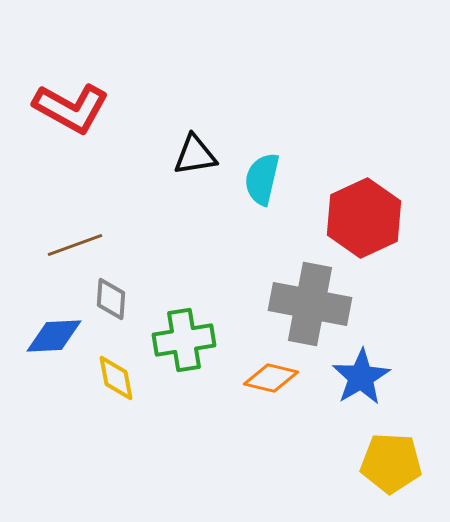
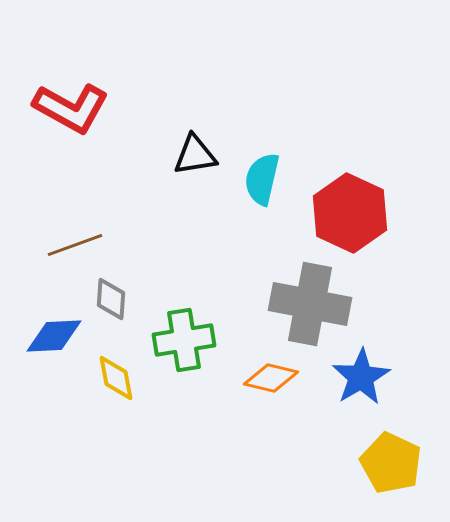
red hexagon: moved 14 px left, 5 px up; rotated 10 degrees counterclockwise
yellow pentagon: rotated 22 degrees clockwise
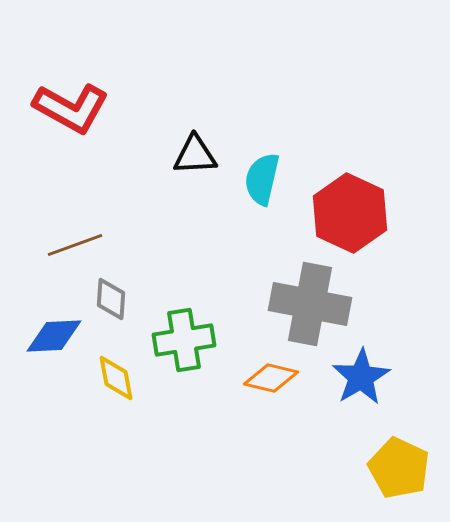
black triangle: rotated 6 degrees clockwise
yellow pentagon: moved 8 px right, 5 px down
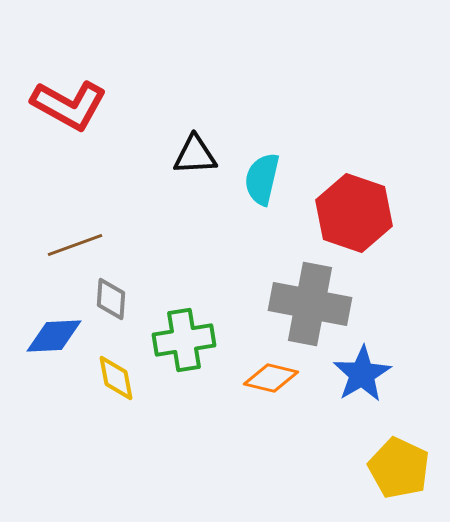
red L-shape: moved 2 px left, 3 px up
red hexagon: moved 4 px right; rotated 6 degrees counterclockwise
blue star: moved 1 px right, 3 px up
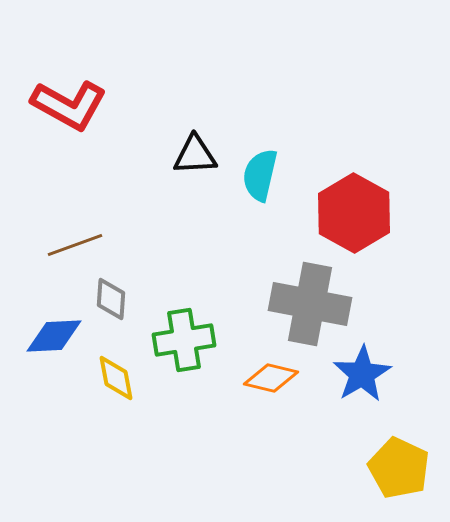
cyan semicircle: moved 2 px left, 4 px up
red hexagon: rotated 10 degrees clockwise
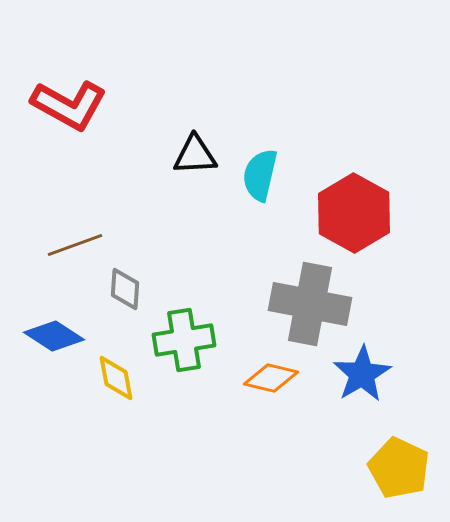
gray diamond: moved 14 px right, 10 px up
blue diamond: rotated 36 degrees clockwise
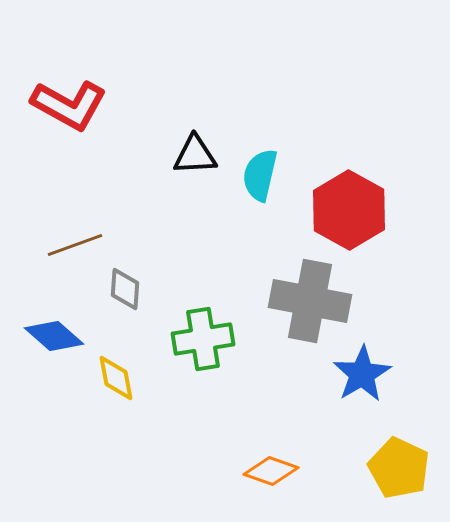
red hexagon: moved 5 px left, 3 px up
gray cross: moved 3 px up
blue diamond: rotated 8 degrees clockwise
green cross: moved 19 px right, 1 px up
orange diamond: moved 93 px down; rotated 6 degrees clockwise
